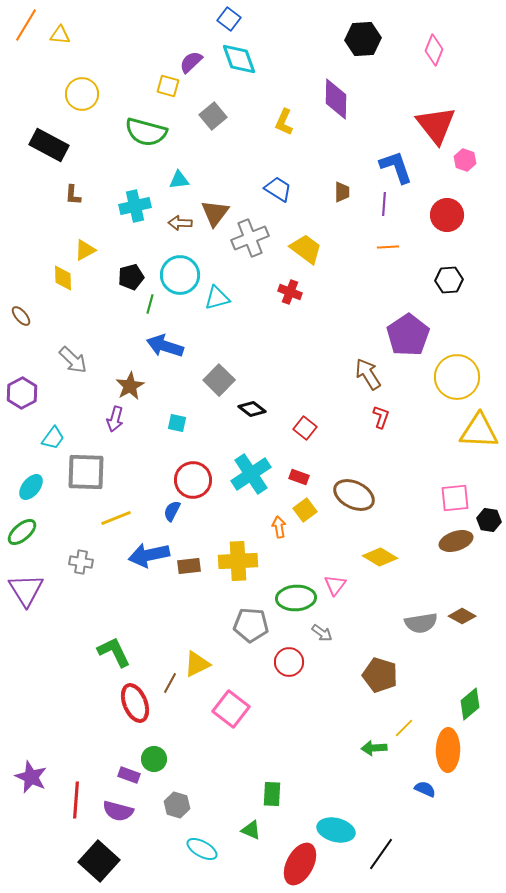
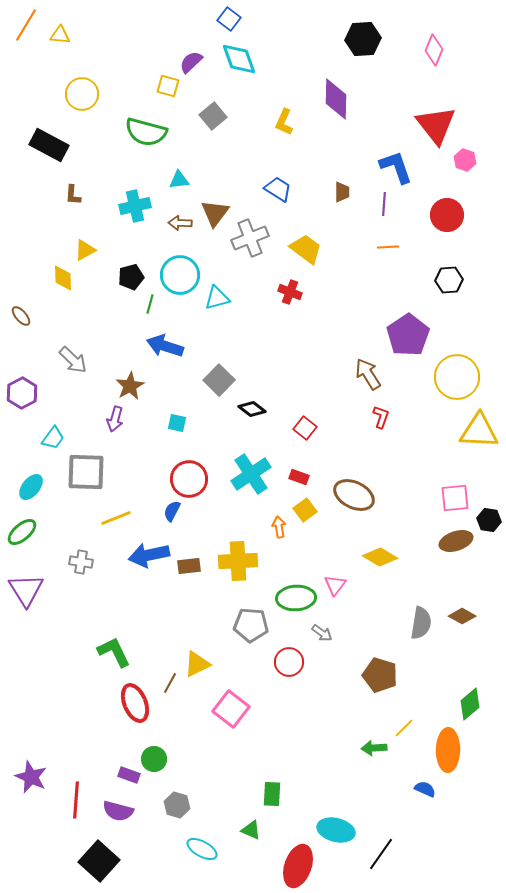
red circle at (193, 480): moved 4 px left, 1 px up
gray semicircle at (421, 623): rotated 72 degrees counterclockwise
red ellipse at (300, 864): moved 2 px left, 2 px down; rotated 9 degrees counterclockwise
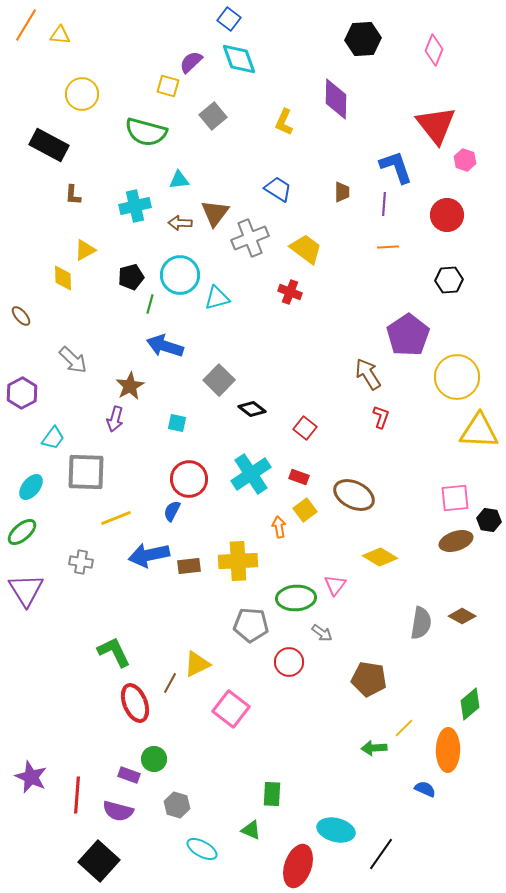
brown pentagon at (380, 675): moved 11 px left, 4 px down; rotated 8 degrees counterclockwise
red line at (76, 800): moved 1 px right, 5 px up
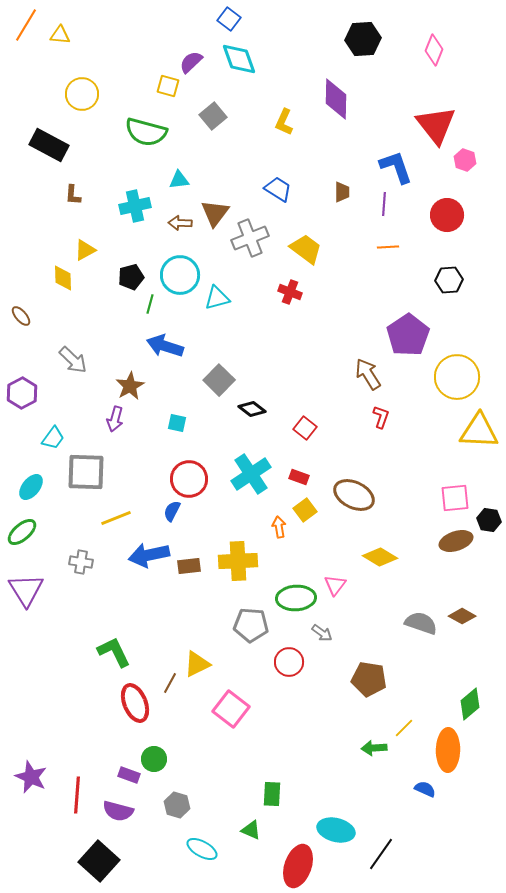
gray semicircle at (421, 623): rotated 80 degrees counterclockwise
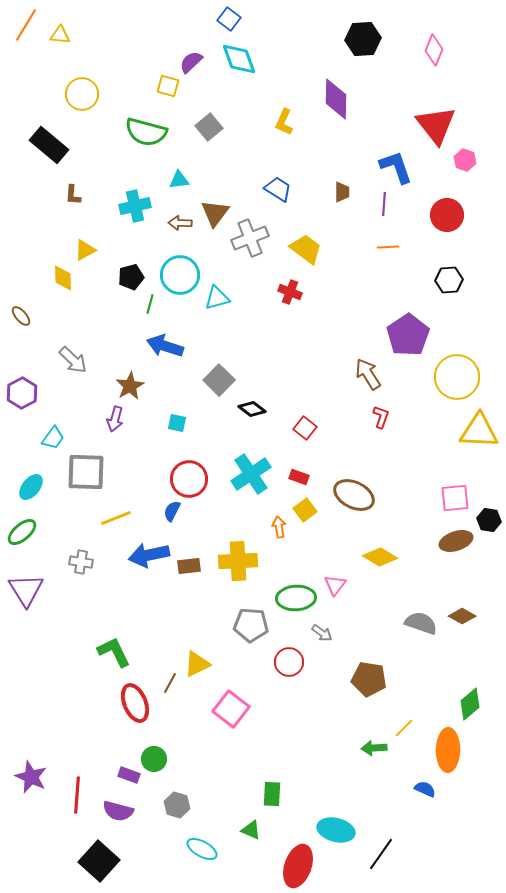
gray square at (213, 116): moved 4 px left, 11 px down
black rectangle at (49, 145): rotated 12 degrees clockwise
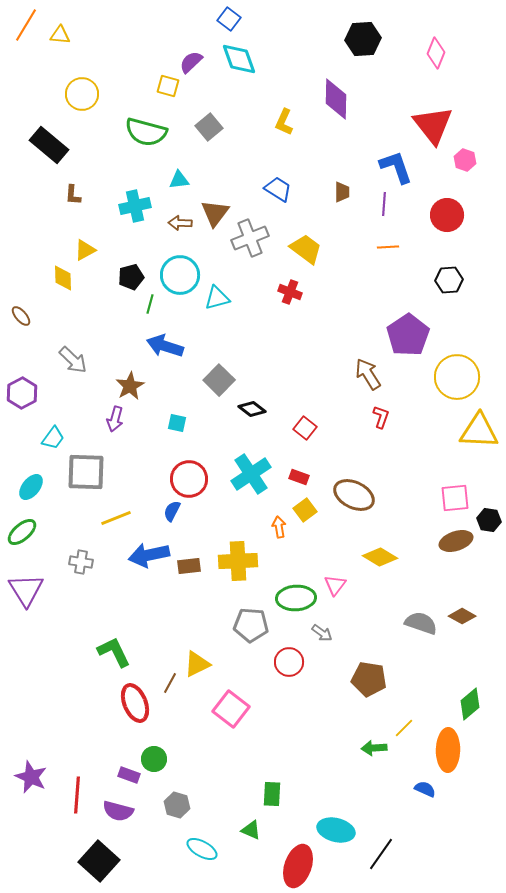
pink diamond at (434, 50): moved 2 px right, 3 px down
red triangle at (436, 125): moved 3 px left
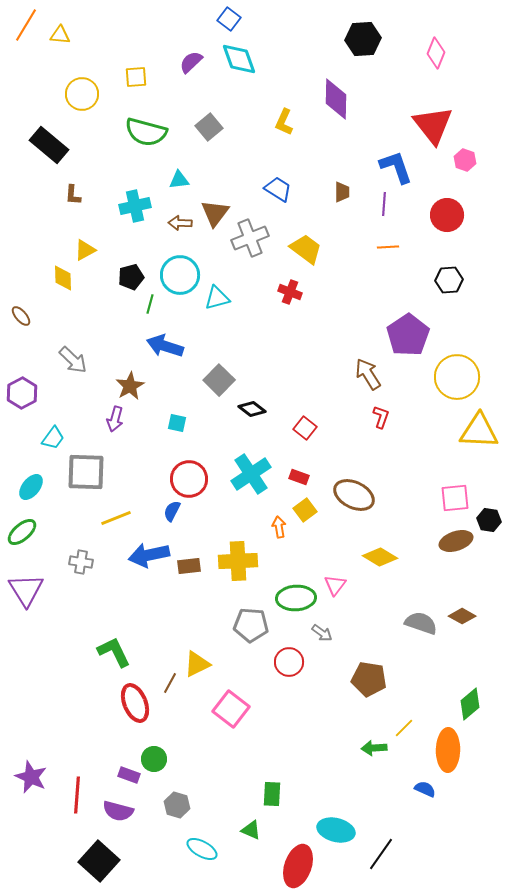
yellow square at (168, 86): moved 32 px left, 9 px up; rotated 20 degrees counterclockwise
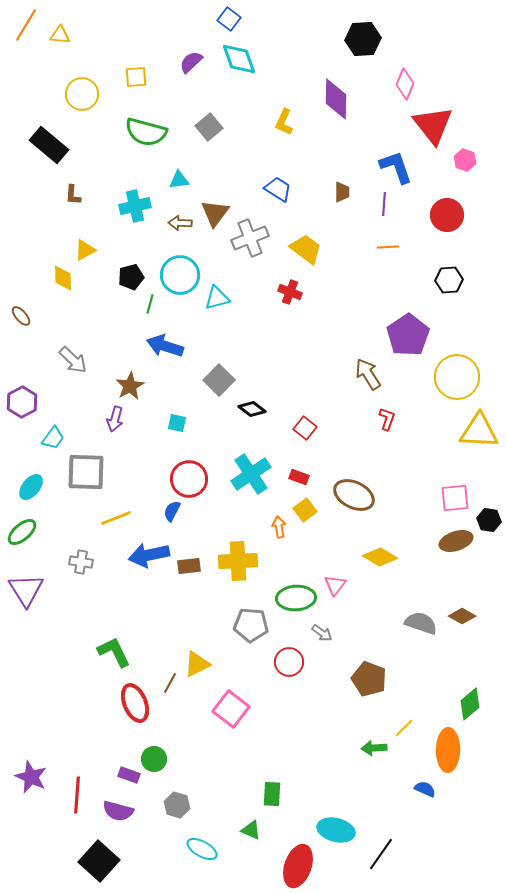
pink diamond at (436, 53): moved 31 px left, 31 px down
purple hexagon at (22, 393): moved 9 px down
red L-shape at (381, 417): moved 6 px right, 2 px down
brown pentagon at (369, 679): rotated 12 degrees clockwise
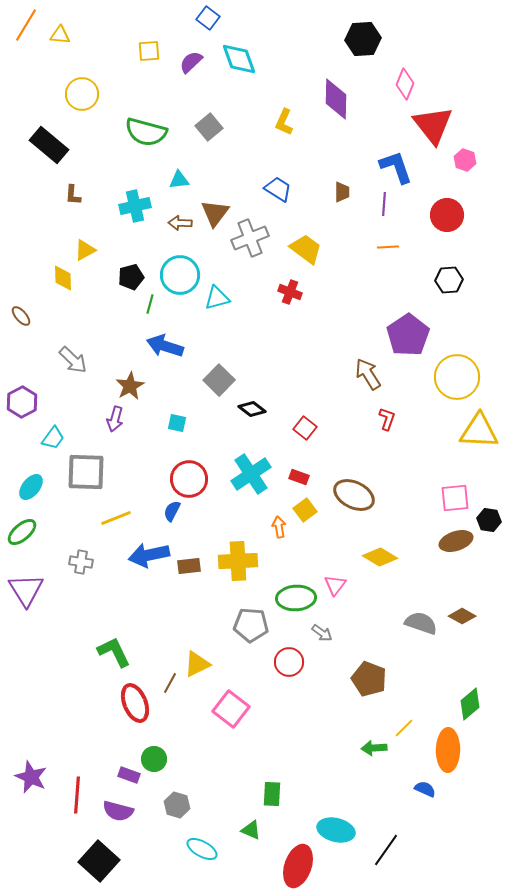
blue square at (229, 19): moved 21 px left, 1 px up
yellow square at (136, 77): moved 13 px right, 26 px up
black line at (381, 854): moved 5 px right, 4 px up
